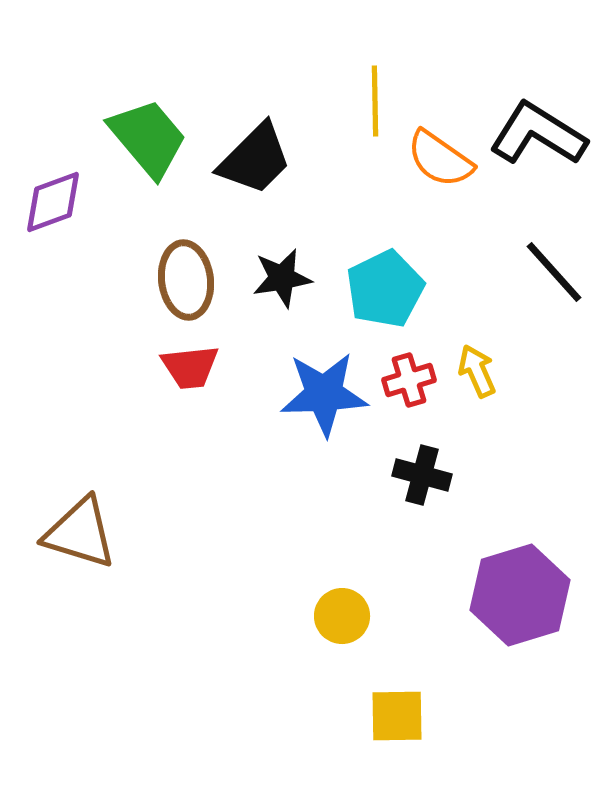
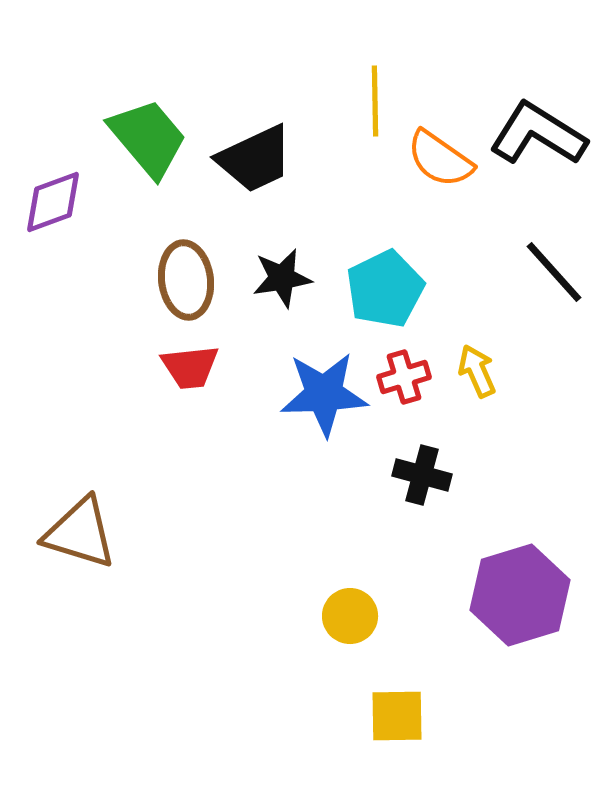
black trapezoid: rotated 20 degrees clockwise
red cross: moved 5 px left, 3 px up
yellow circle: moved 8 px right
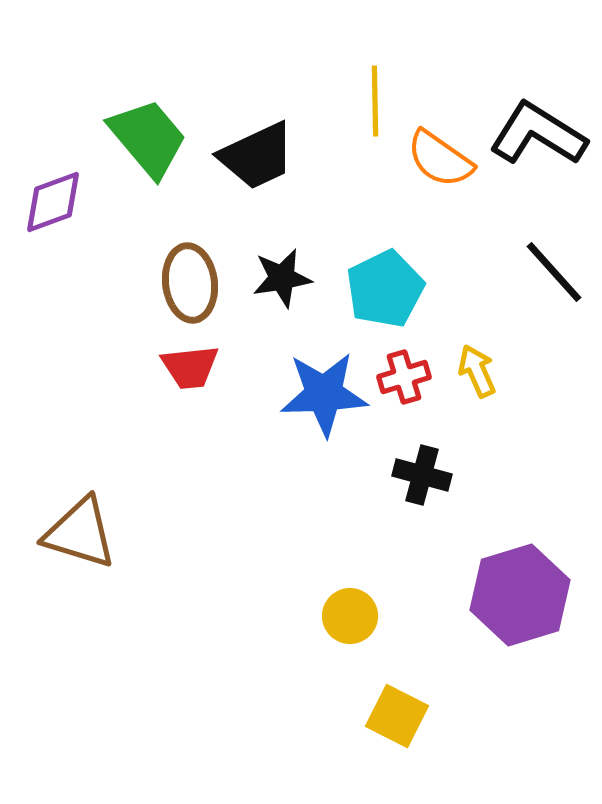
black trapezoid: moved 2 px right, 3 px up
brown ellipse: moved 4 px right, 3 px down
yellow square: rotated 28 degrees clockwise
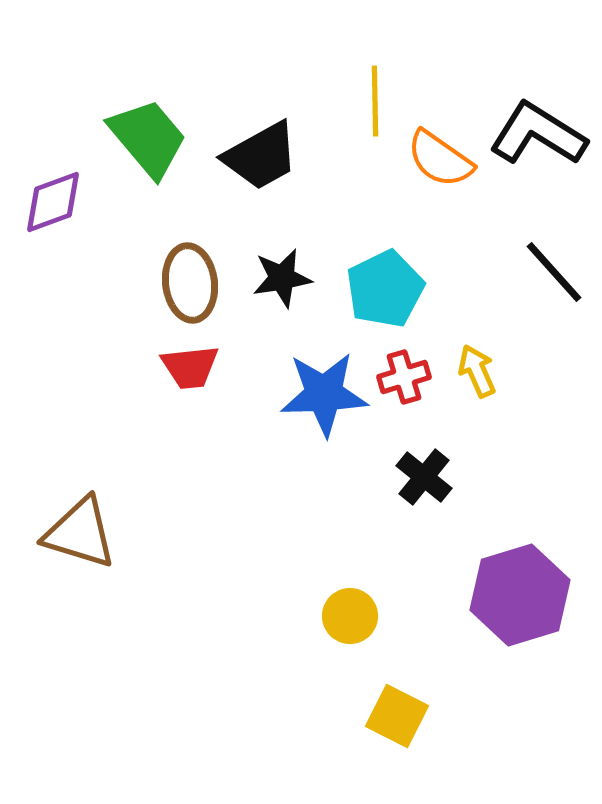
black trapezoid: moved 4 px right; rotated 4 degrees counterclockwise
black cross: moved 2 px right, 2 px down; rotated 24 degrees clockwise
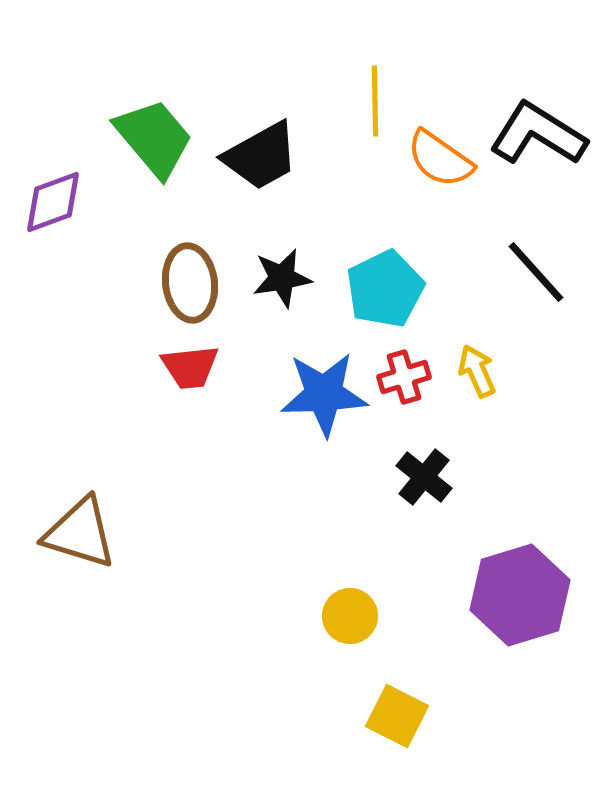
green trapezoid: moved 6 px right
black line: moved 18 px left
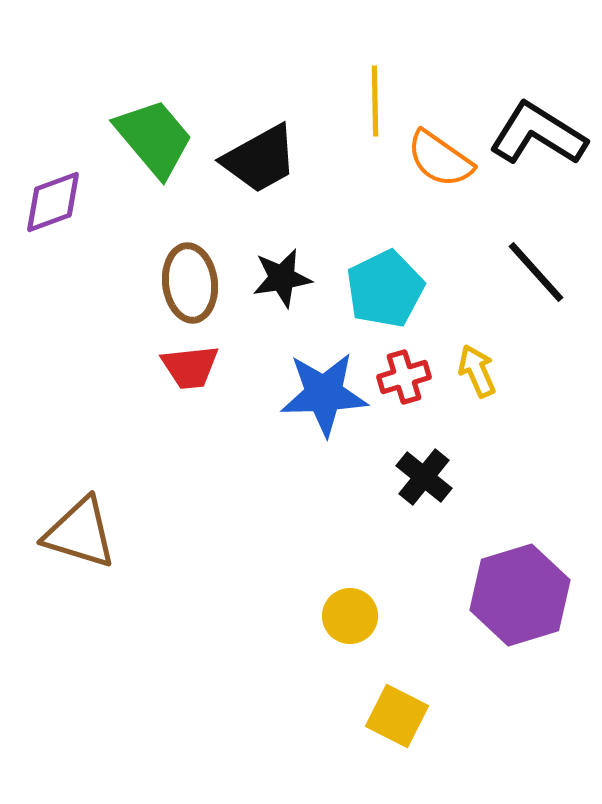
black trapezoid: moved 1 px left, 3 px down
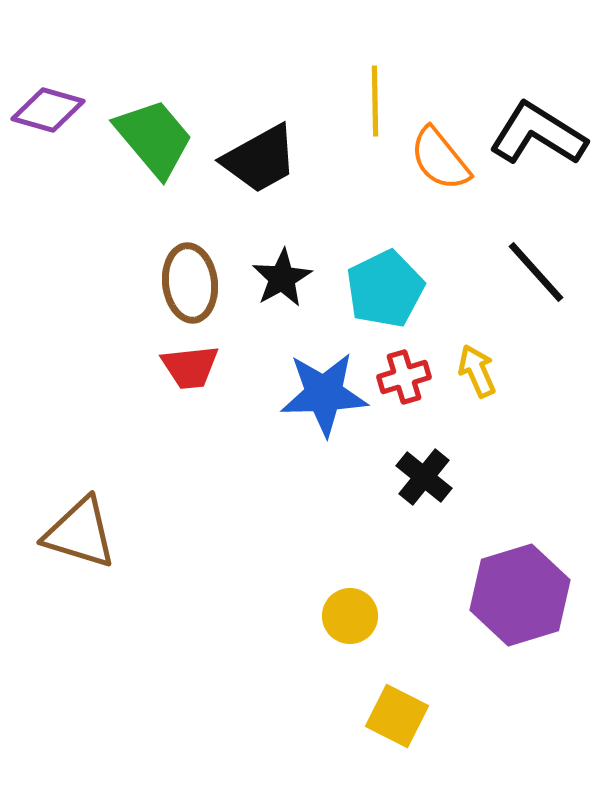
orange semicircle: rotated 16 degrees clockwise
purple diamond: moved 5 px left, 92 px up; rotated 36 degrees clockwise
black star: rotated 20 degrees counterclockwise
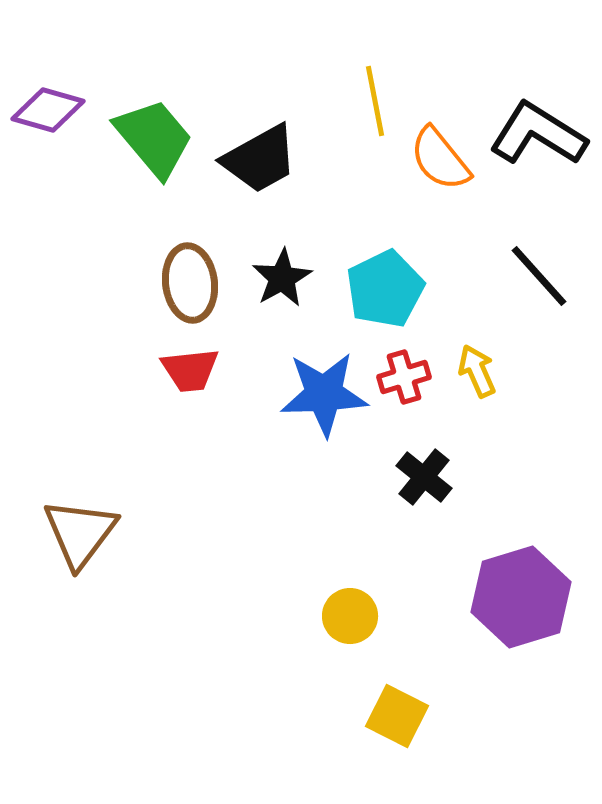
yellow line: rotated 10 degrees counterclockwise
black line: moved 3 px right, 4 px down
red trapezoid: moved 3 px down
brown triangle: rotated 50 degrees clockwise
purple hexagon: moved 1 px right, 2 px down
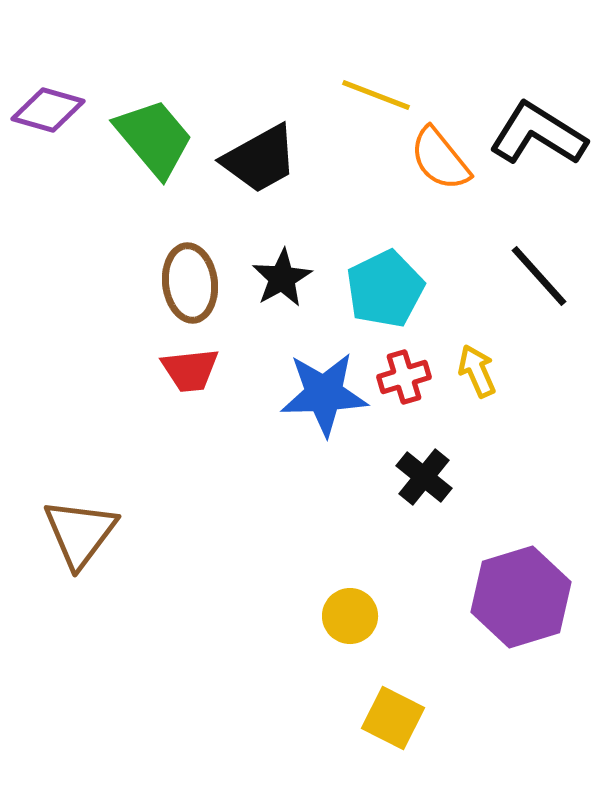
yellow line: moved 1 px right, 6 px up; rotated 58 degrees counterclockwise
yellow square: moved 4 px left, 2 px down
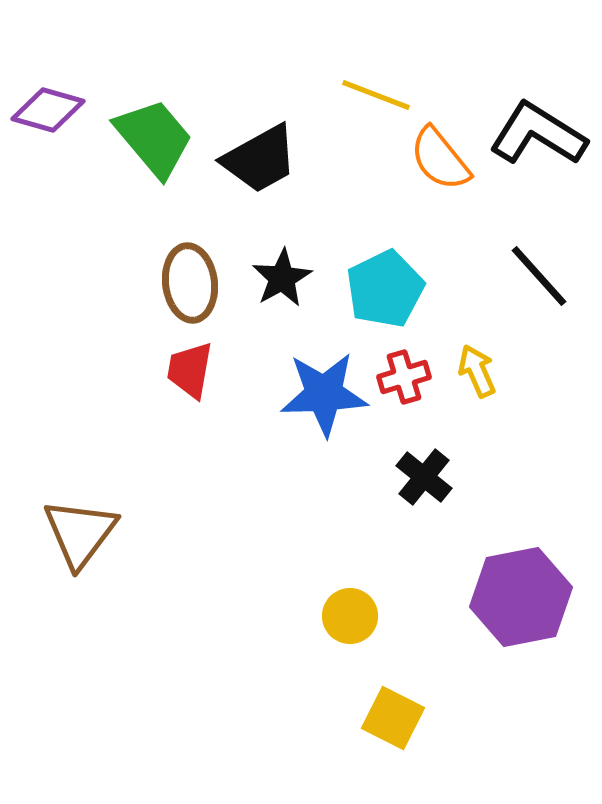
red trapezoid: rotated 106 degrees clockwise
purple hexagon: rotated 6 degrees clockwise
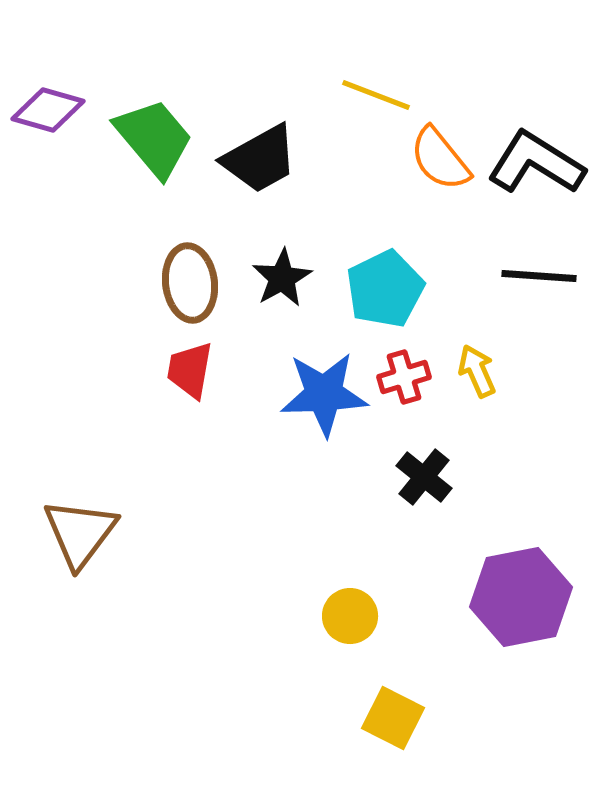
black L-shape: moved 2 px left, 29 px down
black line: rotated 44 degrees counterclockwise
